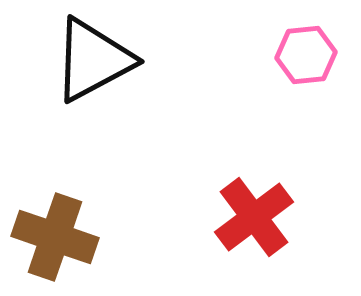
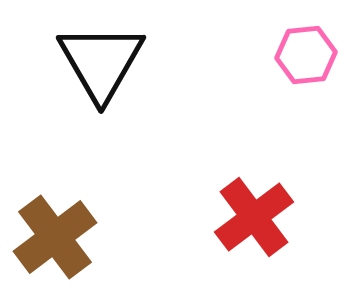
black triangle: moved 8 px right, 2 px down; rotated 32 degrees counterclockwise
brown cross: rotated 34 degrees clockwise
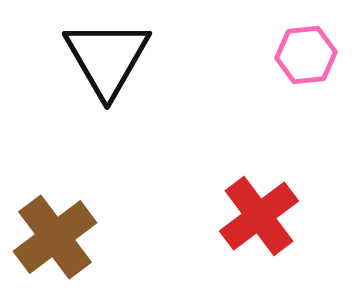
black triangle: moved 6 px right, 4 px up
red cross: moved 5 px right, 1 px up
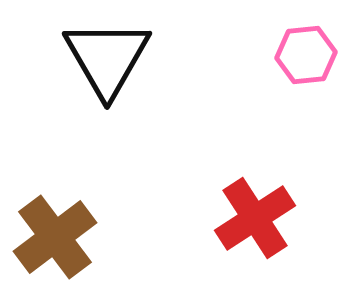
red cross: moved 4 px left, 2 px down; rotated 4 degrees clockwise
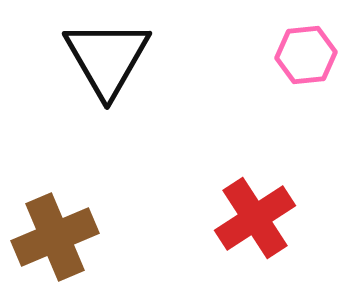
brown cross: rotated 14 degrees clockwise
